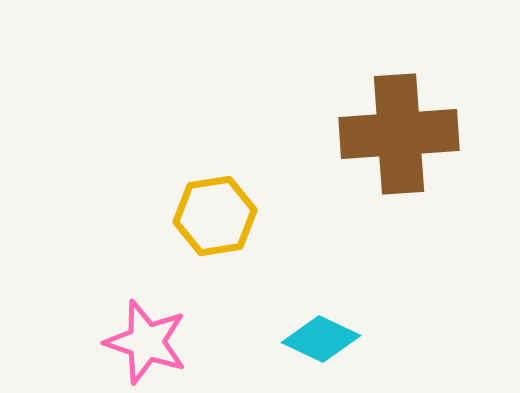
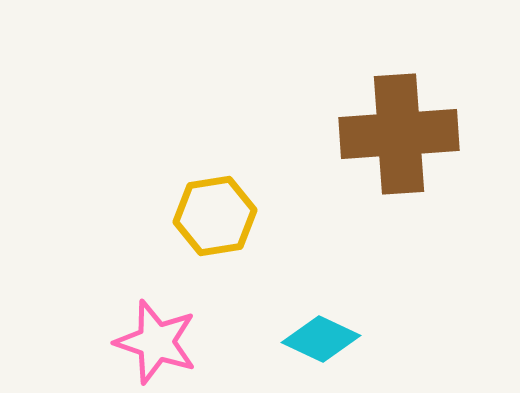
pink star: moved 10 px right
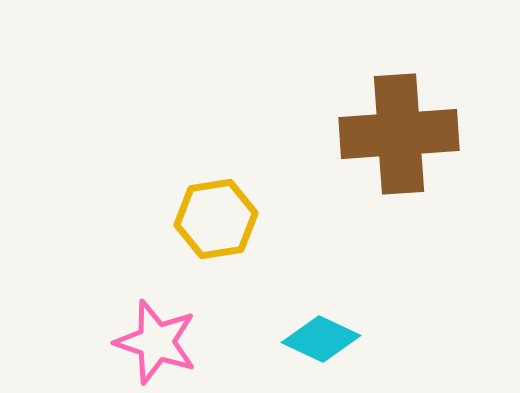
yellow hexagon: moved 1 px right, 3 px down
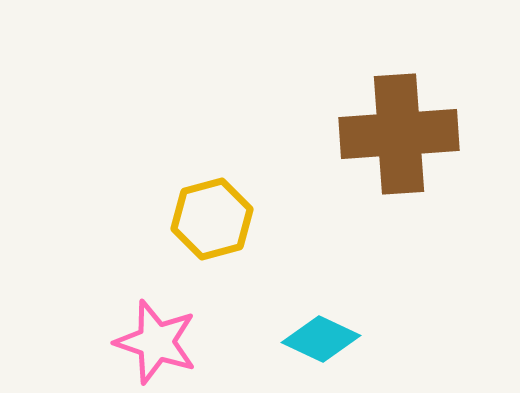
yellow hexagon: moved 4 px left; rotated 6 degrees counterclockwise
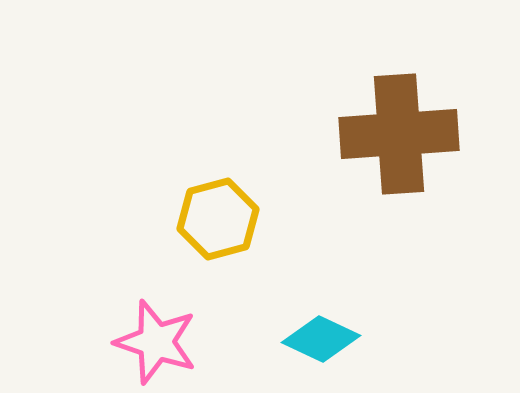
yellow hexagon: moved 6 px right
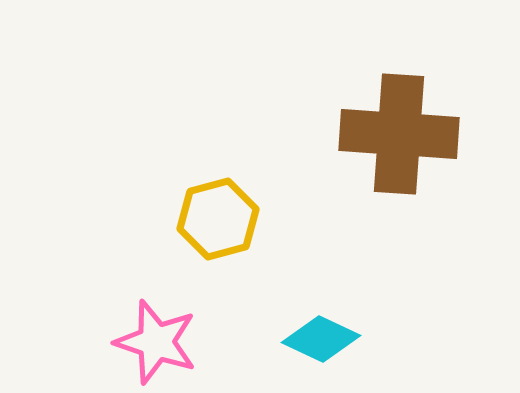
brown cross: rotated 8 degrees clockwise
